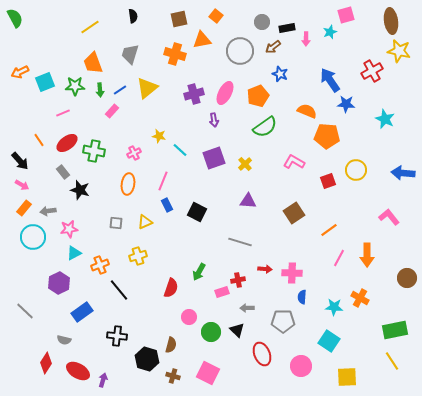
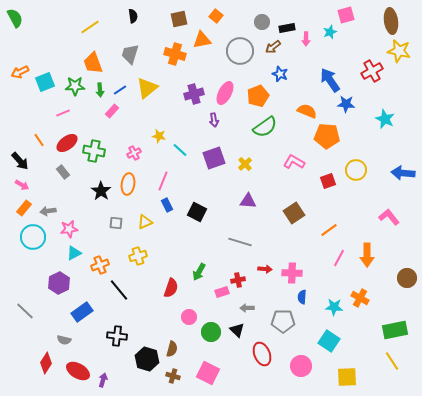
black star at (80, 190): moved 21 px right, 1 px down; rotated 18 degrees clockwise
brown semicircle at (171, 345): moved 1 px right, 4 px down
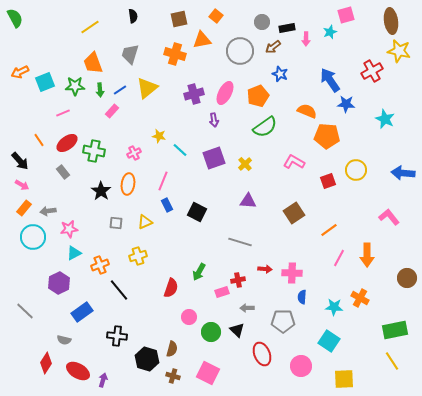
yellow square at (347, 377): moved 3 px left, 2 px down
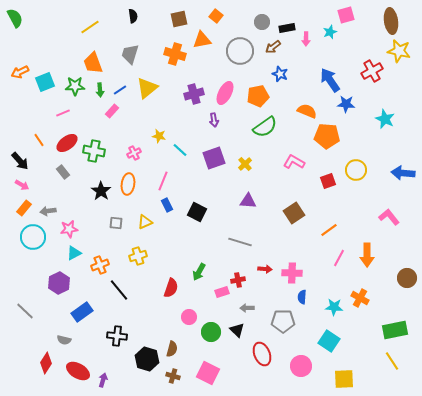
orange pentagon at (258, 96): rotated 10 degrees clockwise
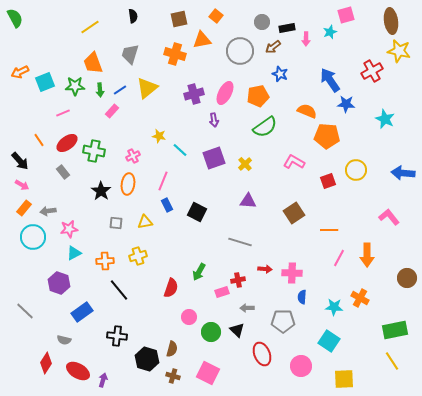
pink cross at (134, 153): moved 1 px left, 3 px down
yellow triangle at (145, 222): rotated 14 degrees clockwise
orange line at (329, 230): rotated 36 degrees clockwise
orange cross at (100, 265): moved 5 px right, 4 px up; rotated 18 degrees clockwise
purple hexagon at (59, 283): rotated 15 degrees counterclockwise
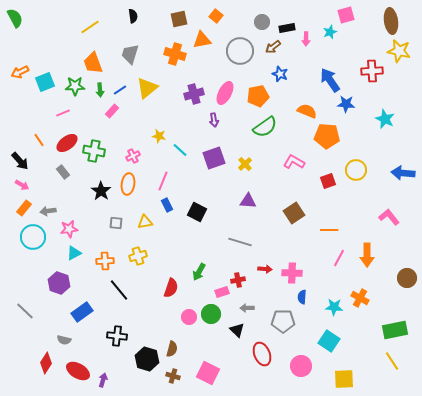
red cross at (372, 71): rotated 25 degrees clockwise
green circle at (211, 332): moved 18 px up
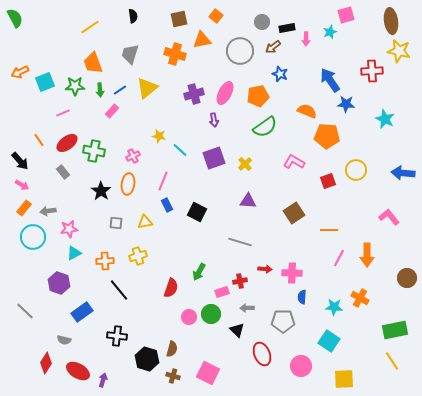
red cross at (238, 280): moved 2 px right, 1 px down
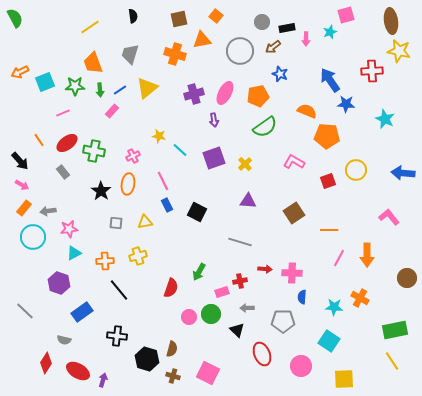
pink line at (163, 181): rotated 48 degrees counterclockwise
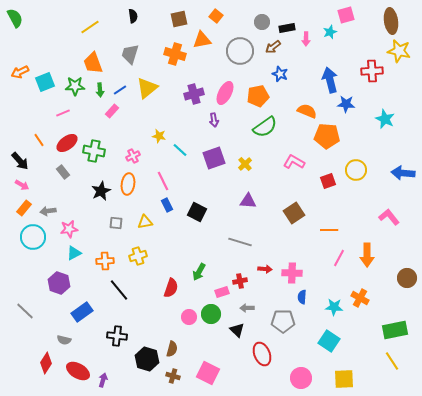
blue arrow at (330, 80): rotated 20 degrees clockwise
black star at (101, 191): rotated 12 degrees clockwise
pink circle at (301, 366): moved 12 px down
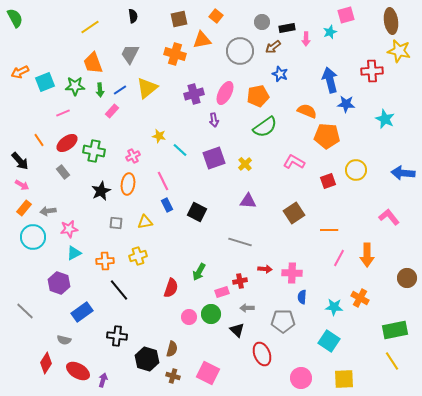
gray trapezoid at (130, 54): rotated 10 degrees clockwise
